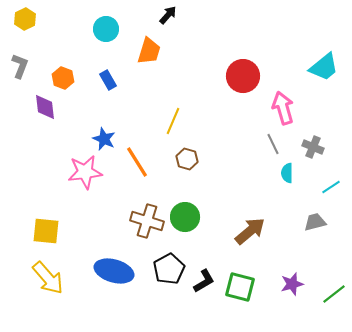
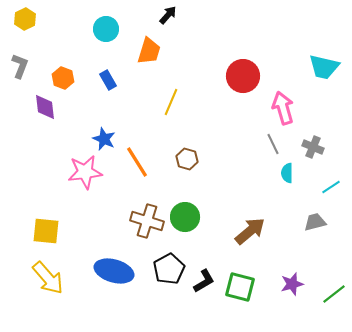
cyan trapezoid: rotated 52 degrees clockwise
yellow line: moved 2 px left, 19 px up
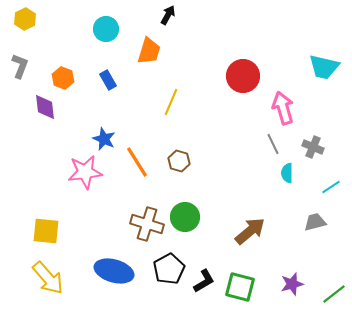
black arrow: rotated 12 degrees counterclockwise
brown hexagon: moved 8 px left, 2 px down
brown cross: moved 3 px down
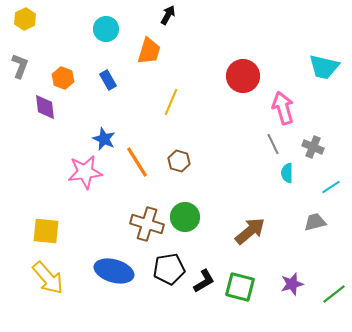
black pentagon: rotated 20 degrees clockwise
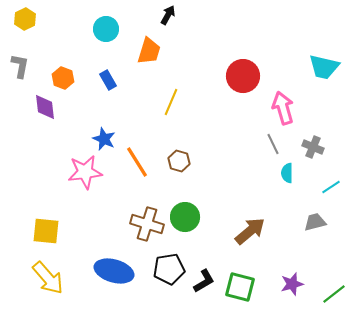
gray L-shape: rotated 10 degrees counterclockwise
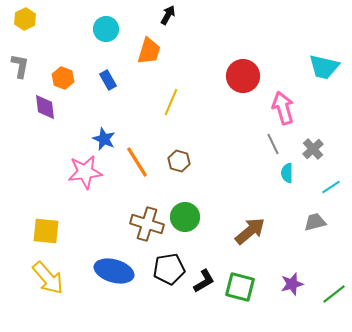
gray cross: moved 2 px down; rotated 25 degrees clockwise
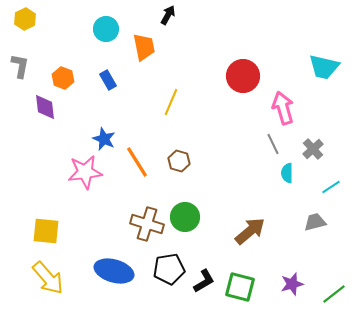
orange trapezoid: moved 5 px left, 4 px up; rotated 28 degrees counterclockwise
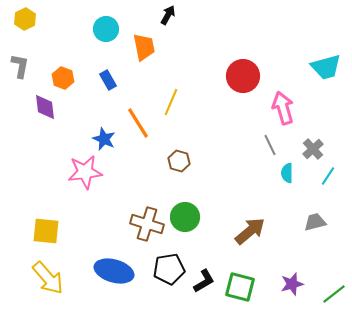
cyan trapezoid: moved 2 px right; rotated 28 degrees counterclockwise
gray line: moved 3 px left, 1 px down
orange line: moved 1 px right, 39 px up
cyan line: moved 3 px left, 11 px up; rotated 24 degrees counterclockwise
